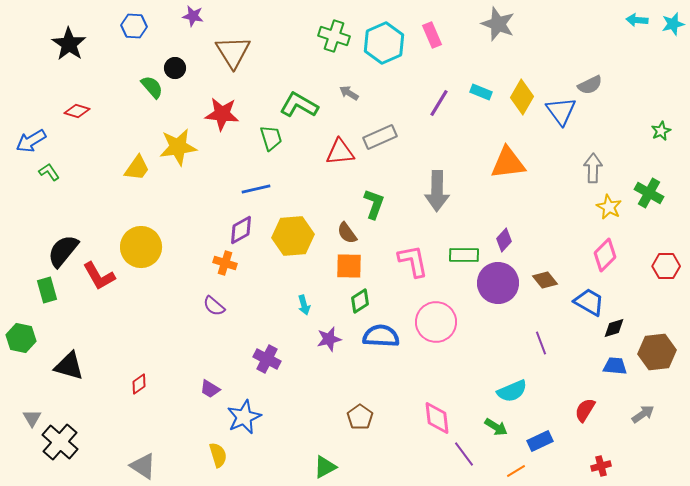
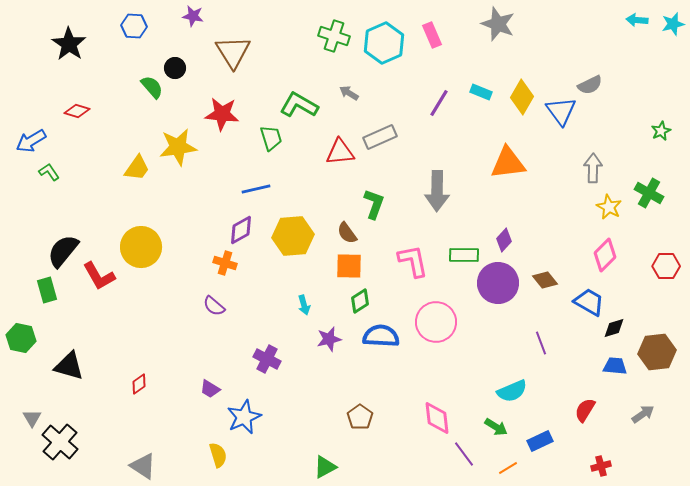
orange line at (516, 471): moved 8 px left, 3 px up
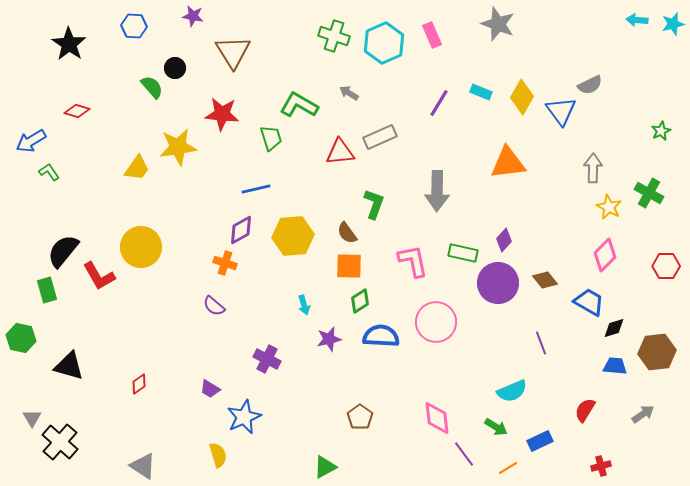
green rectangle at (464, 255): moved 1 px left, 2 px up; rotated 12 degrees clockwise
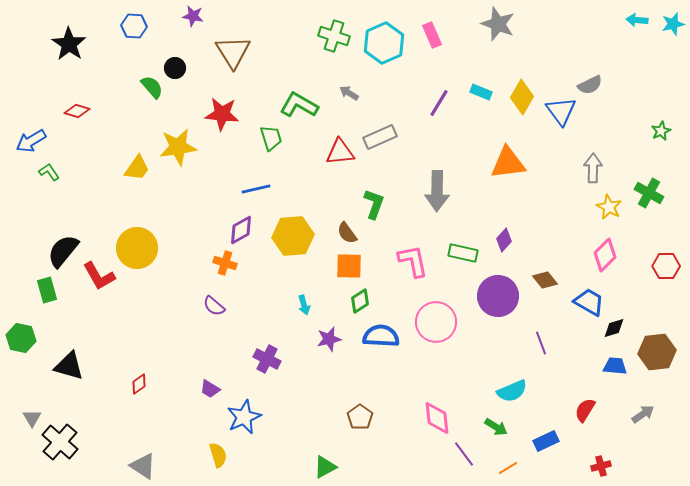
yellow circle at (141, 247): moved 4 px left, 1 px down
purple circle at (498, 283): moved 13 px down
blue rectangle at (540, 441): moved 6 px right
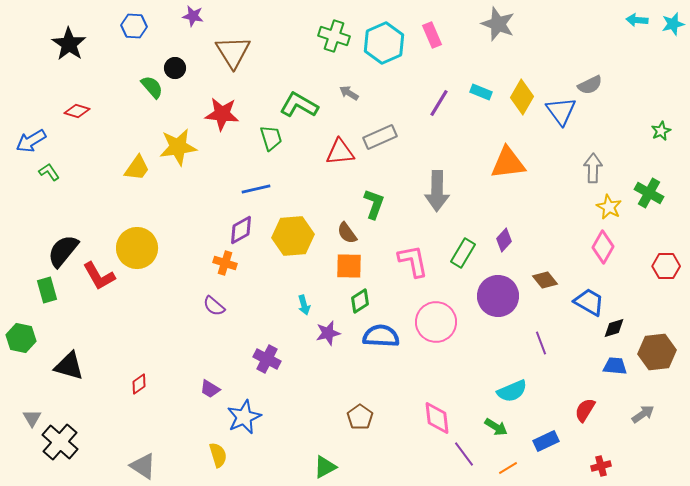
green rectangle at (463, 253): rotated 72 degrees counterclockwise
pink diamond at (605, 255): moved 2 px left, 8 px up; rotated 16 degrees counterclockwise
purple star at (329, 339): moved 1 px left, 6 px up
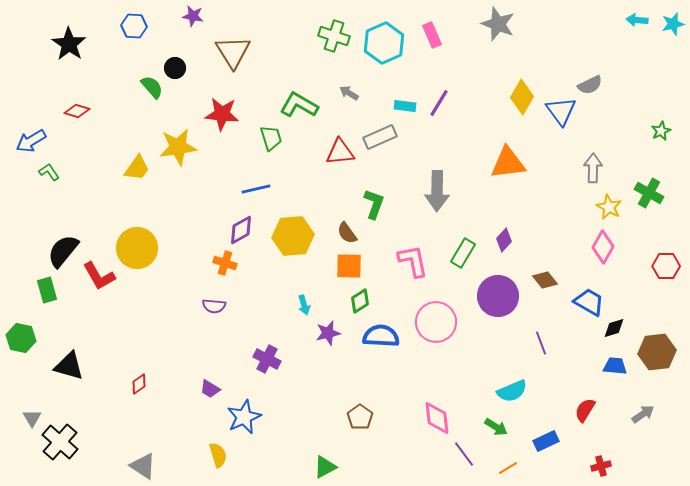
cyan rectangle at (481, 92): moved 76 px left, 14 px down; rotated 15 degrees counterclockwise
purple semicircle at (214, 306): rotated 35 degrees counterclockwise
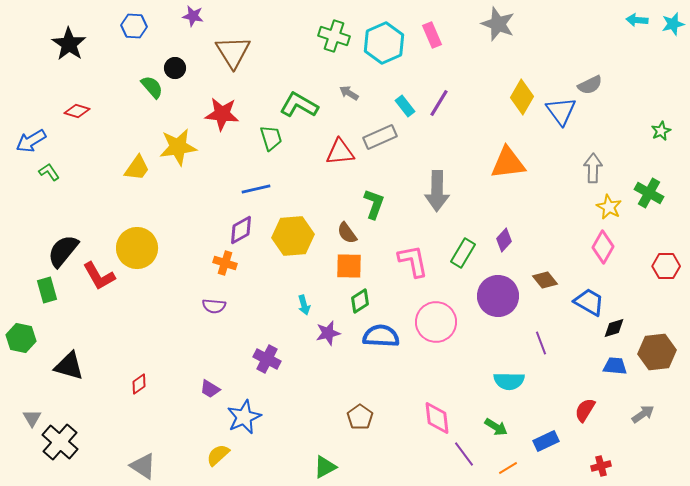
cyan rectangle at (405, 106): rotated 45 degrees clockwise
cyan semicircle at (512, 391): moved 3 px left, 10 px up; rotated 24 degrees clockwise
yellow semicircle at (218, 455): rotated 115 degrees counterclockwise
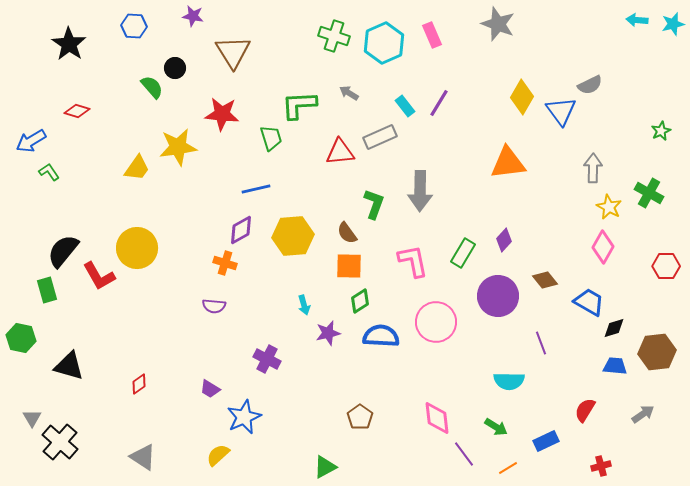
green L-shape at (299, 105): rotated 33 degrees counterclockwise
gray arrow at (437, 191): moved 17 px left
gray triangle at (143, 466): moved 9 px up
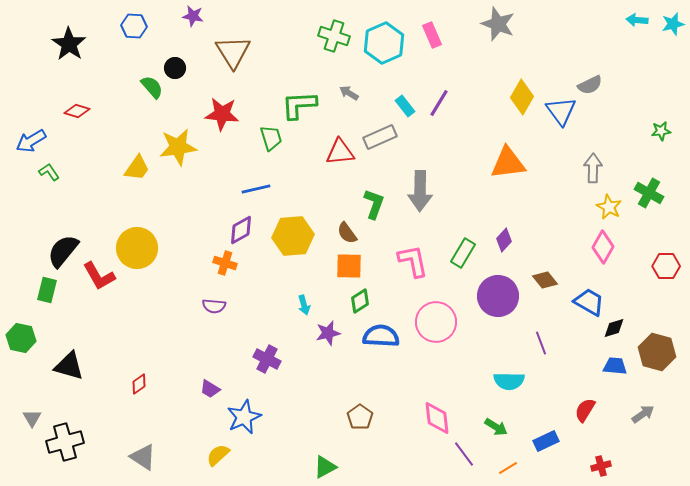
green star at (661, 131): rotated 18 degrees clockwise
green rectangle at (47, 290): rotated 30 degrees clockwise
brown hexagon at (657, 352): rotated 21 degrees clockwise
black cross at (60, 442): moved 5 px right; rotated 33 degrees clockwise
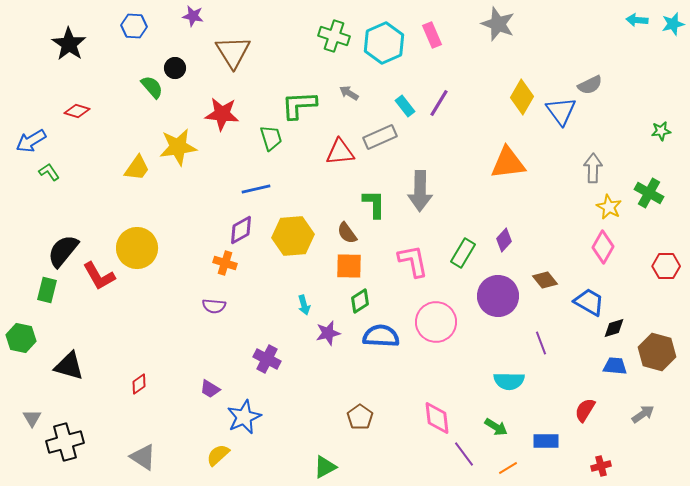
green L-shape at (374, 204): rotated 20 degrees counterclockwise
blue rectangle at (546, 441): rotated 25 degrees clockwise
